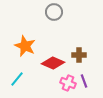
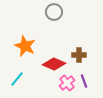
red diamond: moved 1 px right, 1 px down
pink cross: moved 1 px left; rotated 28 degrees clockwise
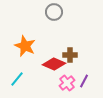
brown cross: moved 9 px left
purple line: rotated 48 degrees clockwise
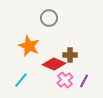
gray circle: moved 5 px left, 6 px down
orange star: moved 4 px right
cyan line: moved 4 px right, 1 px down
pink cross: moved 2 px left, 3 px up
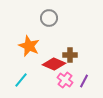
pink cross: rotated 14 degrees counterclockwise
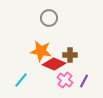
orange star: moved 12 px right, 5 px down; rotated 15 degrees counterclockwise
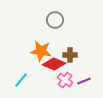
gray circle: moved 6 px right, 2 px down
purple line: rotated 40 degrees clockwise
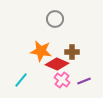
gray circle: moved 1 px up
brown cross: moved 2 px right, 3 px up
red diamond: moved 3 px right
pink cross: moved 3 px left
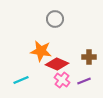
brown cross: moved 17 px right, 5 px down
cyan line: rotated 28 degrees clockwise
